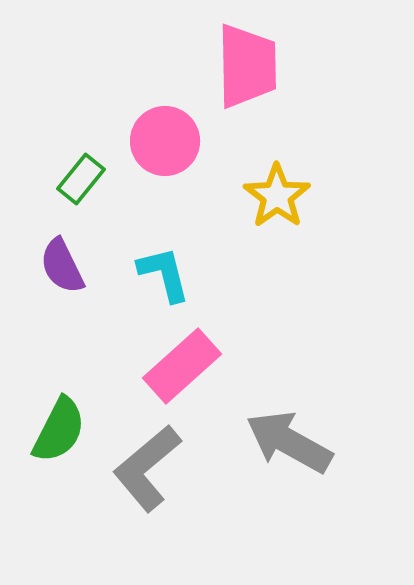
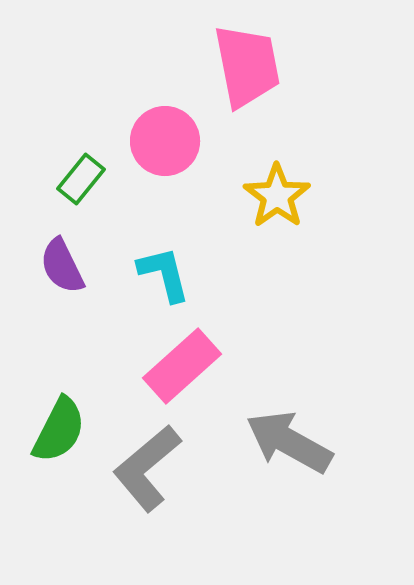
pink trapezoid: rotated 10 degrees counterclockwise
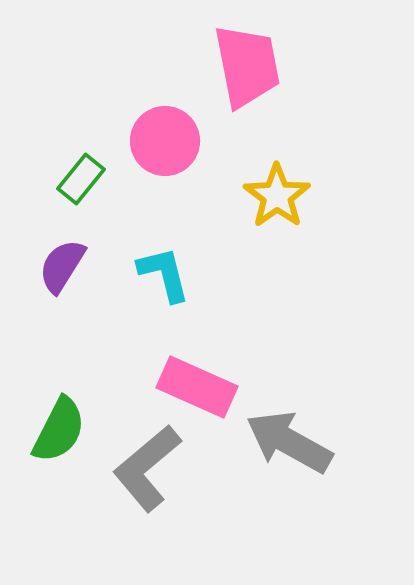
purple semicircle: rotated 58 degrees clockwise
pink rectangle: moved 15 px right, 21 px down; rotated 66 degrees clockwise
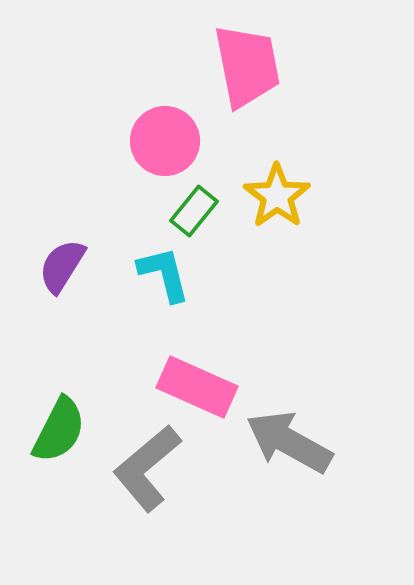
green rectangle: moved 113 px right, 32 px down
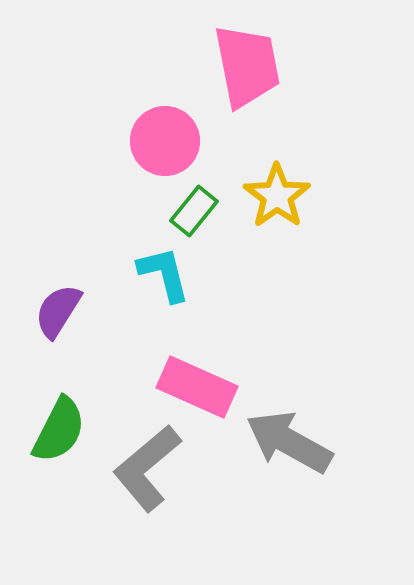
purple semicircle: moved 4 px left, 45 px down
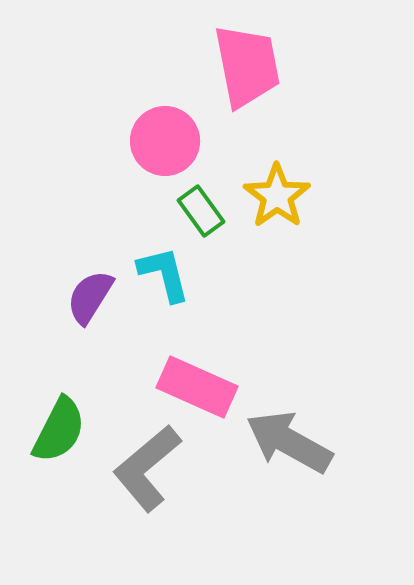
green rectangle: moved 7 px right; rotated 75 degrees counterclockwise
purple semicircle: moved 32 px right, 14 px up
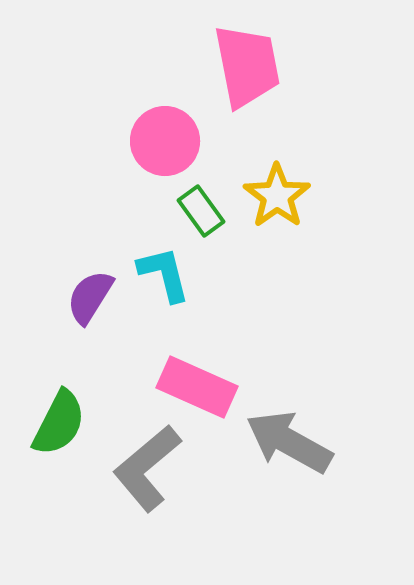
green semicircle: moved 7 px up
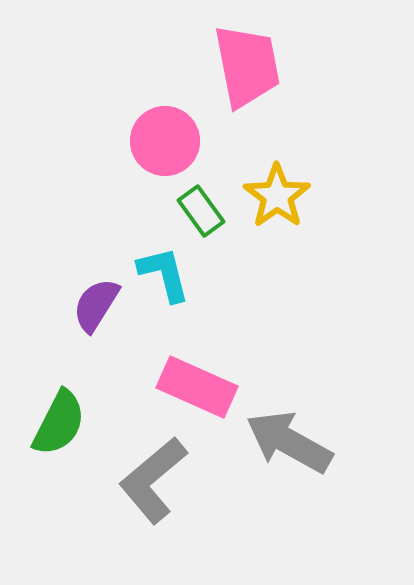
purple semicircle: moved 6 px right, 8 px down
gray L-shape: moved 6 px right, 12 px down
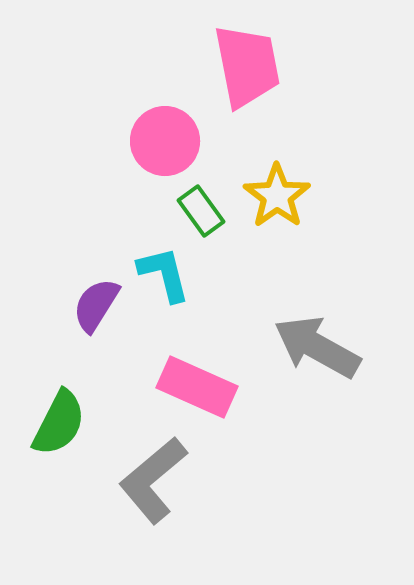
gray arrow: moved 28 px right, 95 px up
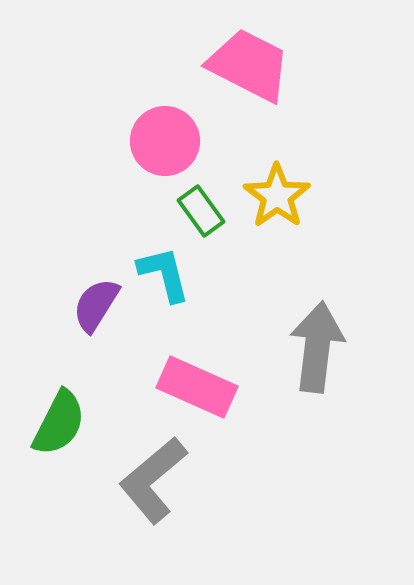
pink trapezoid: moved 2 px right, 1 px up; rotated 52 degrees counterclockwise
gray arrow: rotated 68 degrees clockwise
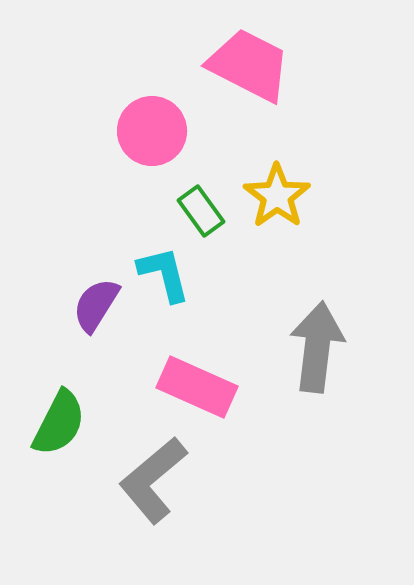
pink circle: moved 13 px left, 10 px up
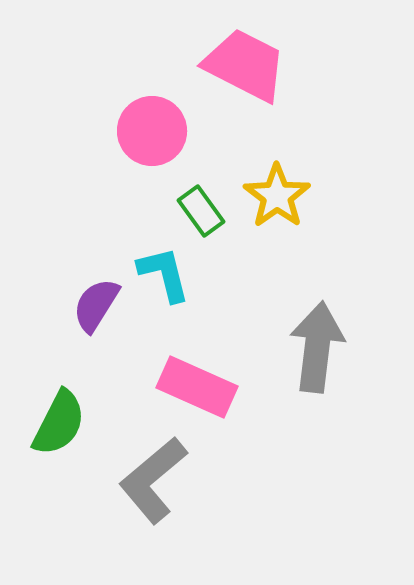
pink trapezoid: moved 4 px left
